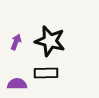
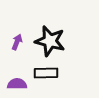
purple arrow: moved 1 px right
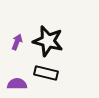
black star: moved 2 px left
black rectangle: rotated 15 degrees clockwise
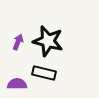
purple arrow: moved 1 px right
black rectangle: moved 2 px left
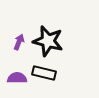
purple arrow: moved 1 px right
purple semicircle: moved 6 px up
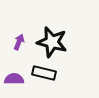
black star: moved 4 px right, 1 px down
purple semicircle: moved 3 px left, 1 px down
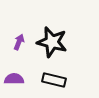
black rectangle: moved 10 px right, 7 px down
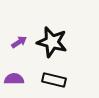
purple arrow: rotated 35 degrees clockwise
